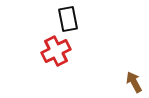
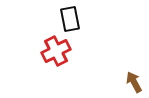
black rectangle: moved 2 px right
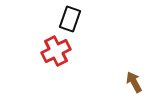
black rectangle: rotated 30 degrees clockwise
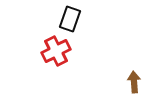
brown arrow: rotated 25 degrees clockwise
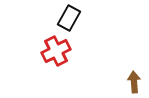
black rectangle: moved 1 px left, 1 px up; rotated 10 degrees clockwise
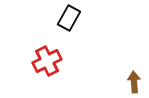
red cross: moved 9 px left, 10 px down
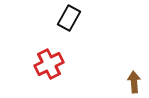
red cross: moved 2 px right, 3 px down
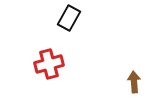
red cross: rotated 12 degrees clockwise
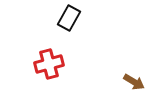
brown arrow: rotated 125 degrees clockwise
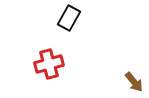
brown arrow: rotated 20 degrees clockwise
